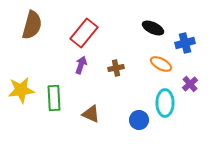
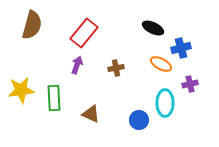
blue cross: moved 4 px left, 5 px down
purple arrow: moved 4 px left
purple cross: rotated 28 degrees clockwise
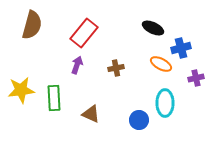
purple cross: moved 6 px right, 6 px up
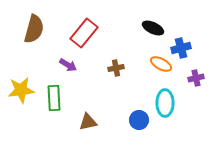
brown semicircle: moved 2 px right, 4 px down
purple arrow: moved 9 px left; rotated 102 degrees clockwise
brown triangle: moved 3 px left, 8 px down; rotated 36 degrees counterclockwise
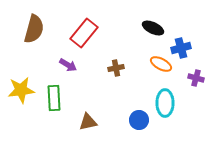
purple cross: rotated 28 degrees clockwise
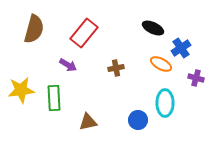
blue cross: rotated 18 degrees counterclockwise
blue circle: moved 1 px left
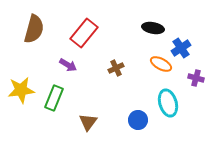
black ellipse: rotated 15 degrees counterclockwise
brown cross: rotated 14 degrees counterclockwise
green rectangle: rotated 25 degrees clockwise
cyan ellipse: moved 3 px right; rotated 16 degrees counterclockwise
brown triangle: rotated 42 degrees counterclockwise
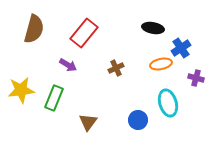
orange ellipse: rotated 40 degrees counterclockwise
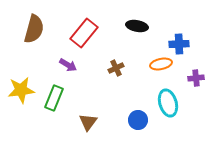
black ellipse: moved 16 px left, 2 px up
blue cross: moved 2 px left, 4 px up; rotated 30 degrees clockwise
purple cross: rotated 21 degrees counterclockwise
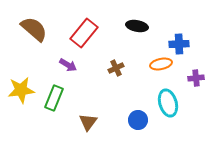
brown semicircle: rotated 64 degrees counterclockwise
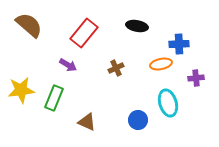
brown semicircle: moved 5 px left, 4 px up
brown triangle: moved 1 px left; rotated 42 degrees counterclockwise
